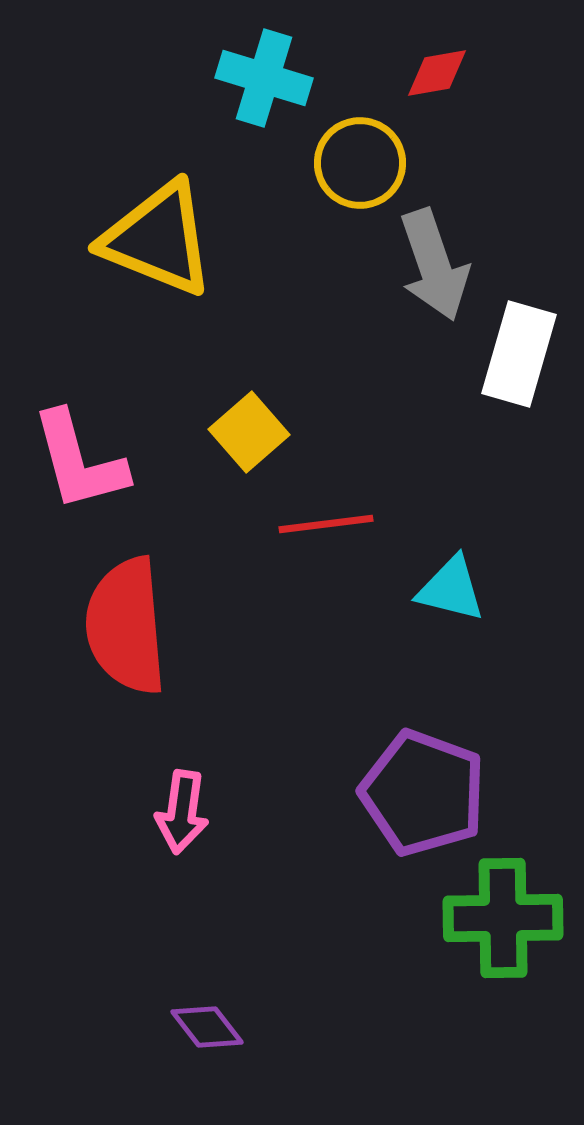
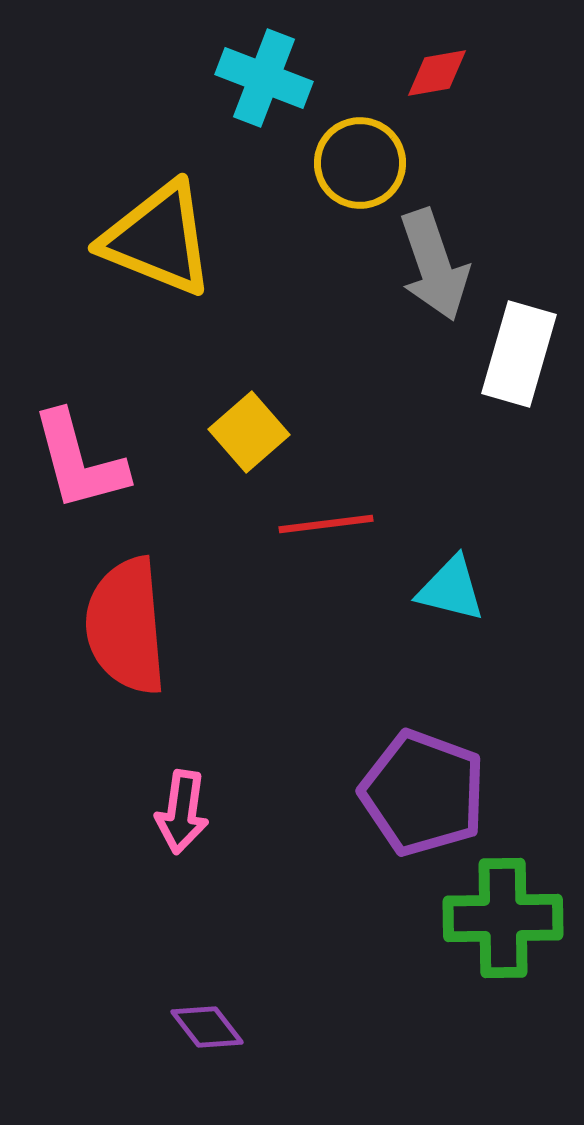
cyan cross: rotated 4 degrees clockwise
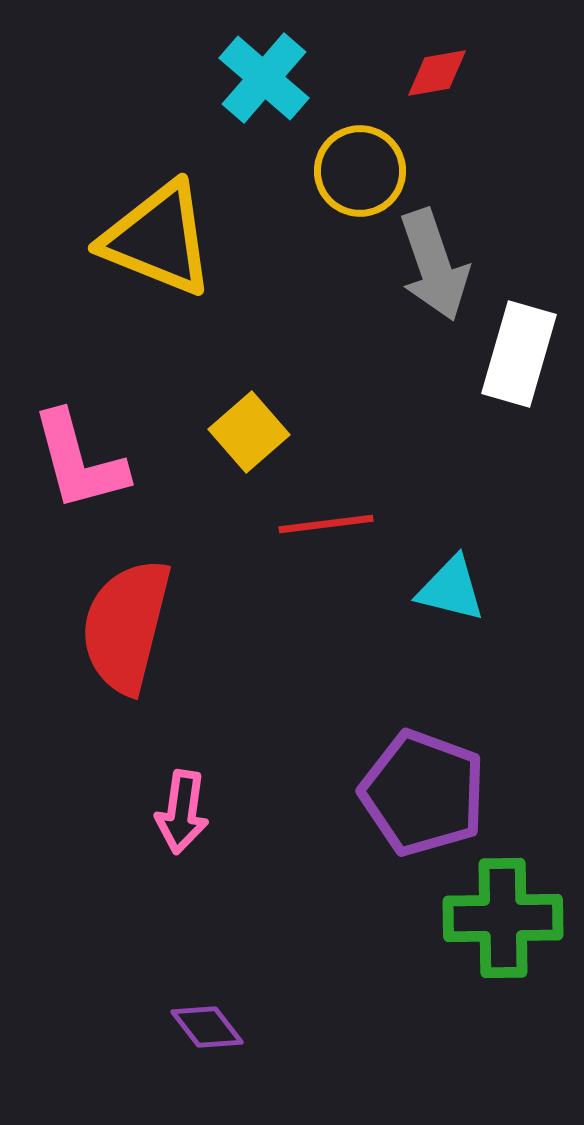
cyan cross: rotated 20 degrees clockwise
yellow circle: moved 8 px down
red semicircle: rotated 19 degrees clockwise
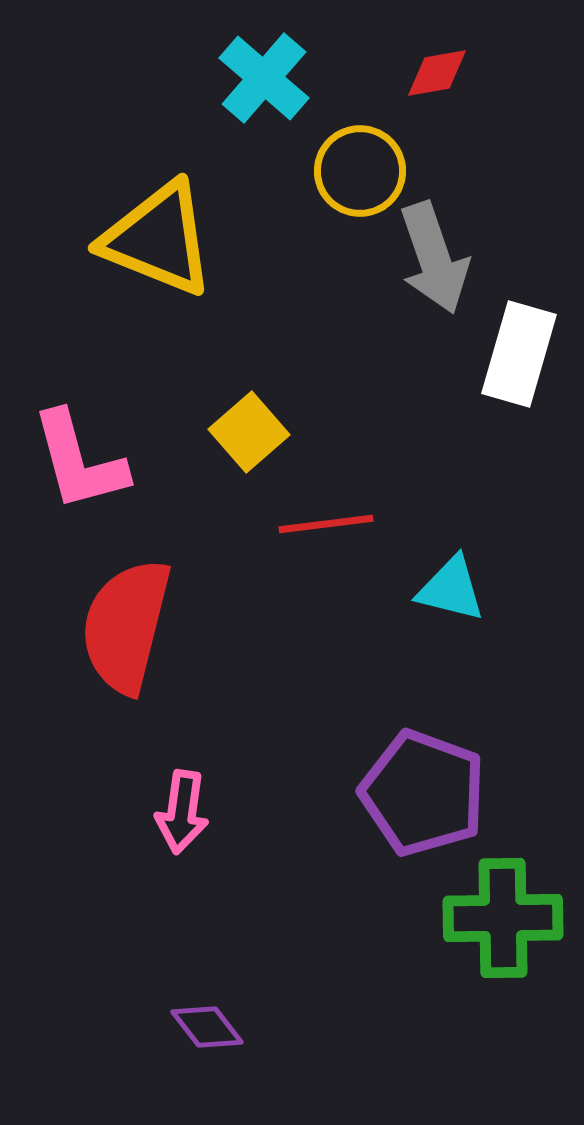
gray arrow: moved 7 px up
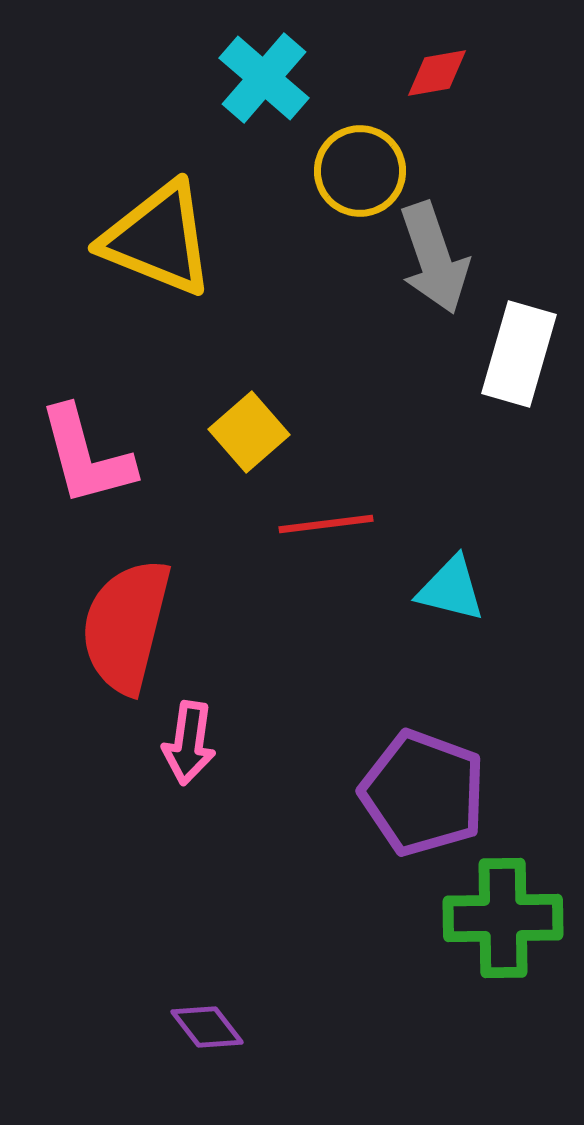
pink L-shape: moved 7 px right, 5 px up
pink arrow: moved 7 px right, 69 px up
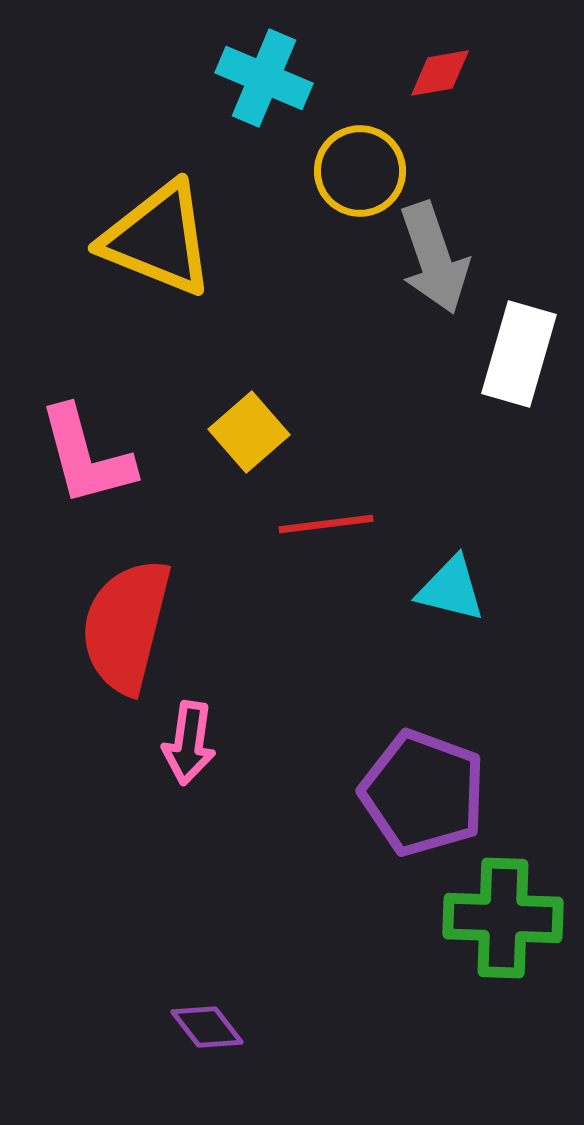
red diamond: moved 3 px right
cyan cross: rotated 18 degrees counterclockwise
green cross: rotated 3 degrees clockwise
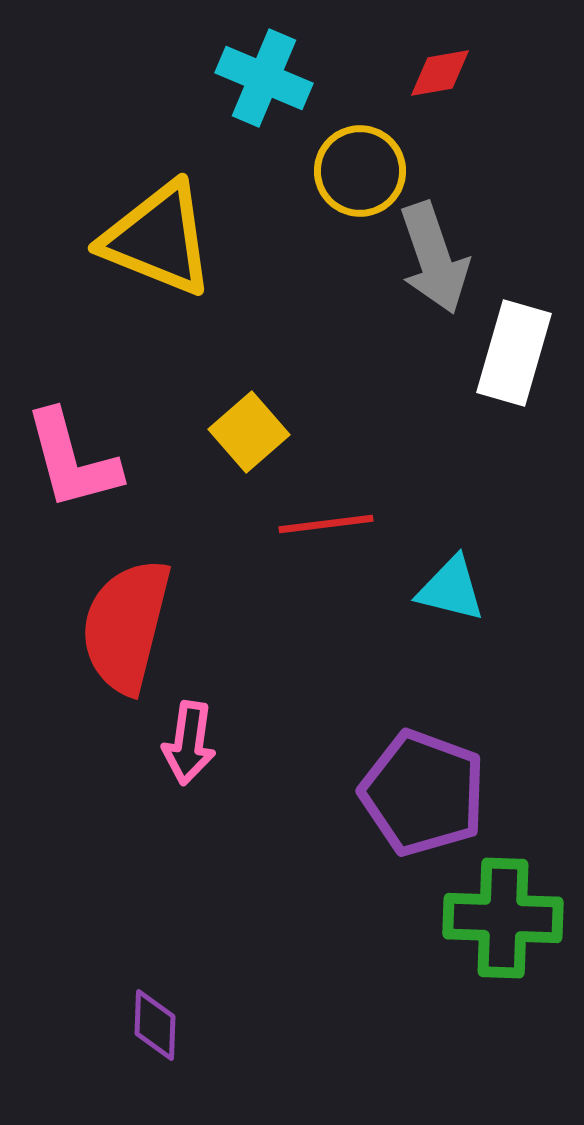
white rectangle: moved 5 px left, 1 px up
pink L-shape: moved 14 px left, 4 px down
purple diamond: moved 52 px left, 2 px up; rotated 40 degrees clockwise
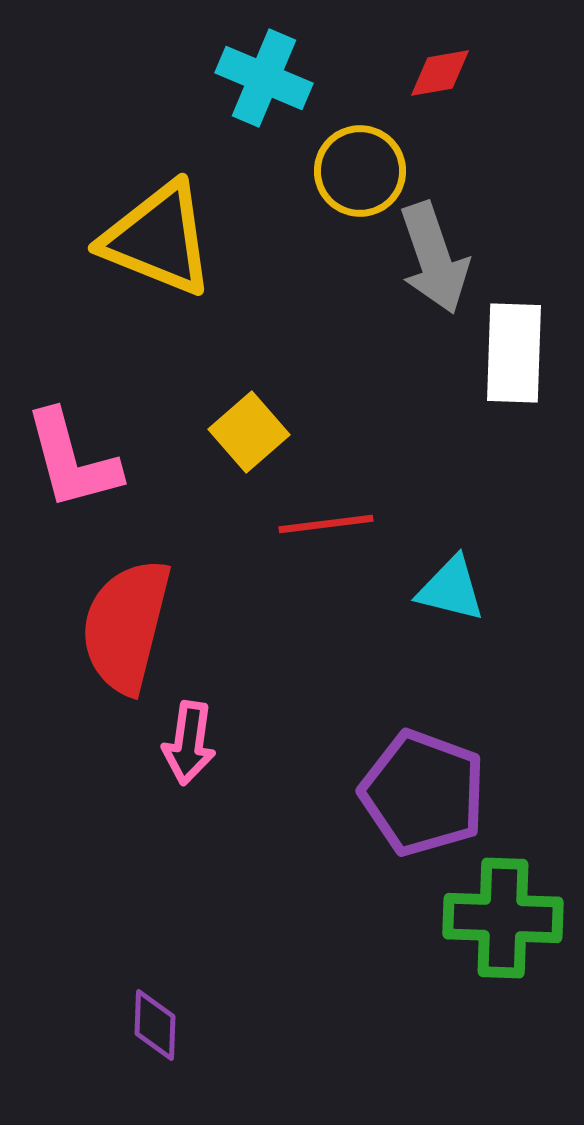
white rectangle: rotated 14 degrees counterclockwise
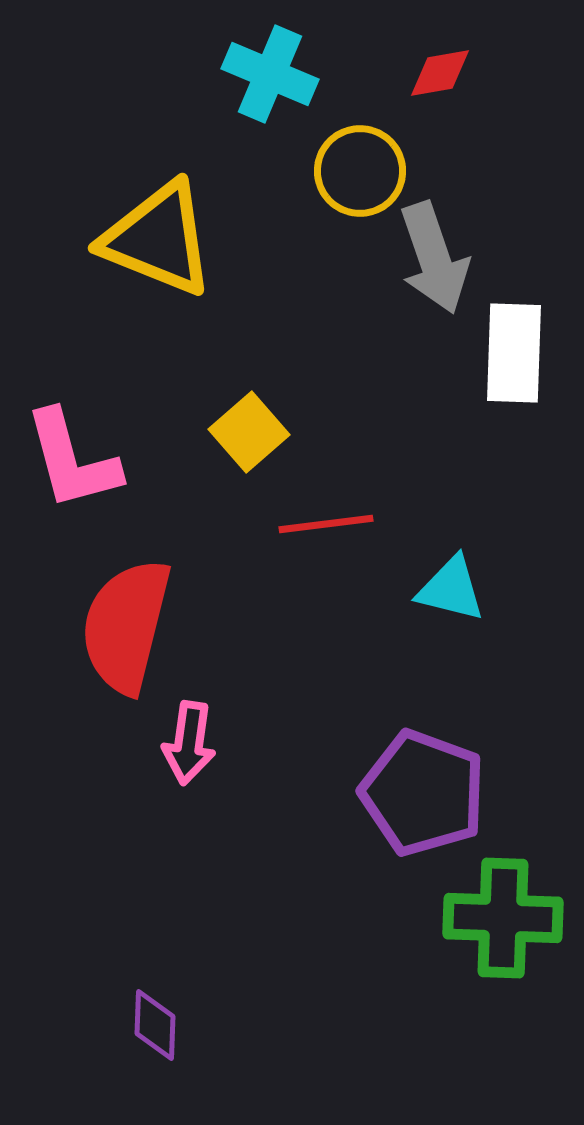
cyan cross: moved 6 px right, 4 px up
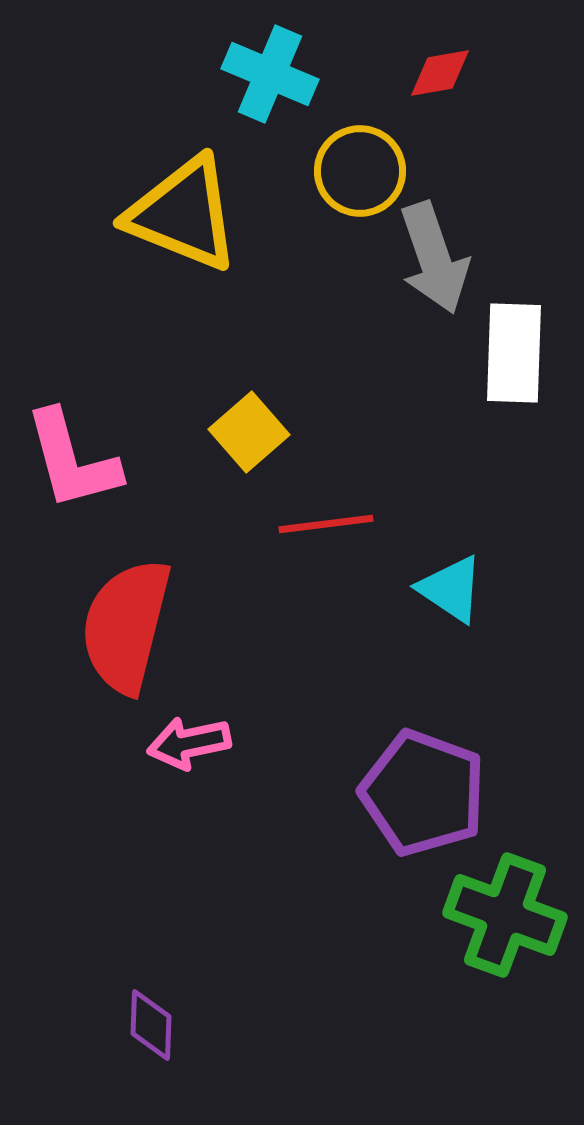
yellow triangle: moved 25 px right, 25 px up
cyan triangle: rotated 20 degrees clockwise
pink arrow: rotated 70 degrees clockwise
green cross: moved 2 px right, 3 px up; rotated 18 degrees clockwise
purple diamond: moved 4 px left
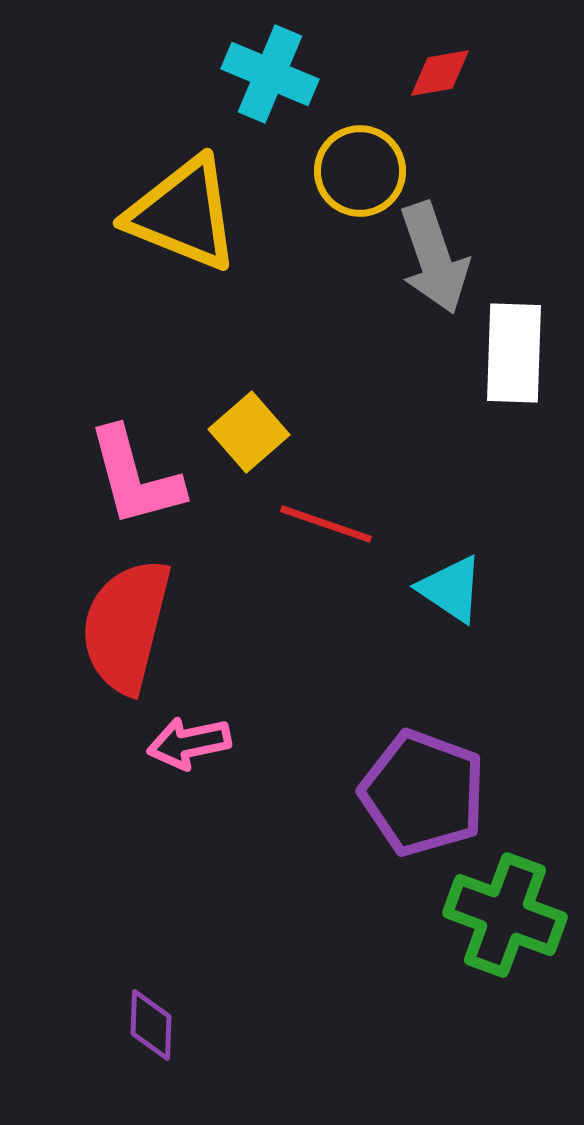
pink L-shape: moved 63 px right, 17 px down
red line: rotated 26 degrees clockwise
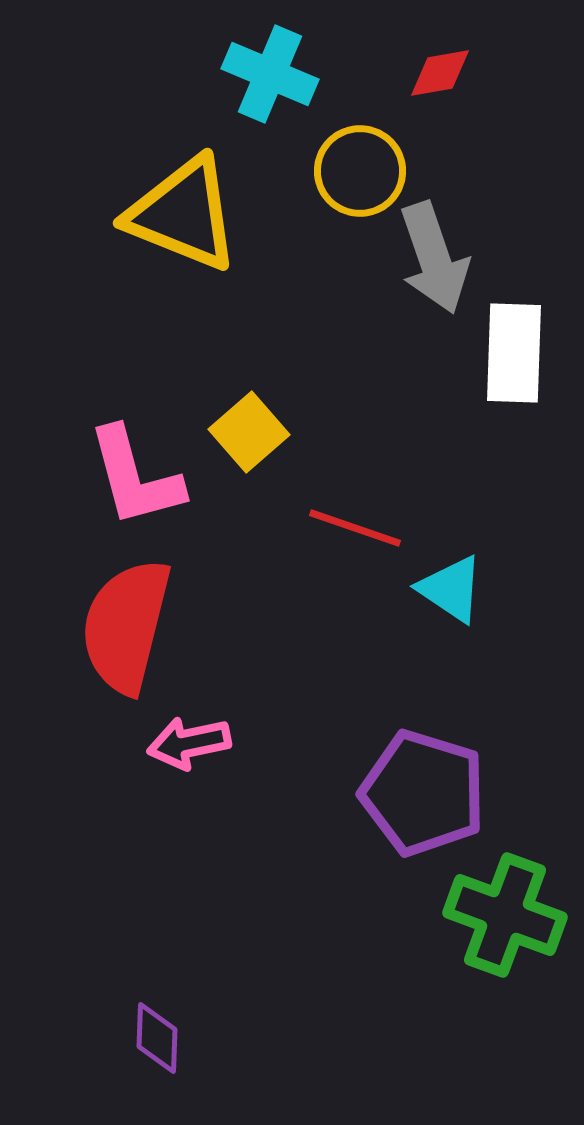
red line: moved 29 px right, 4 px down
purple pentagon: rotated 3 degrees counterclockwise
purple diamond: moved 6 px right, 13 px down
